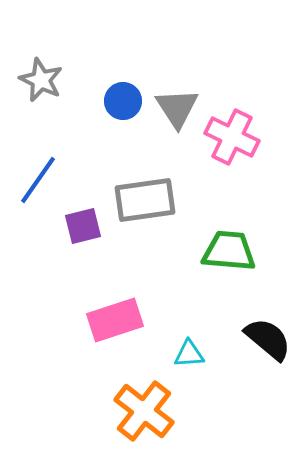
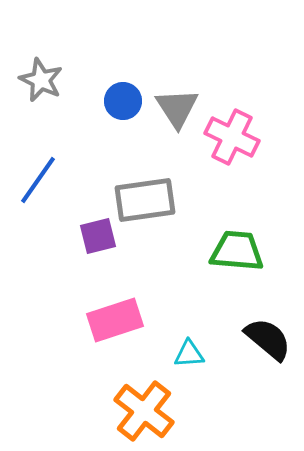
purple square: moved 15 px right, 10 px down
green trapezoid: moved 8 px right
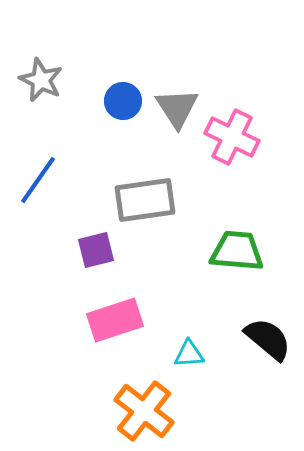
purple square: moved 2 px left, 14 px down
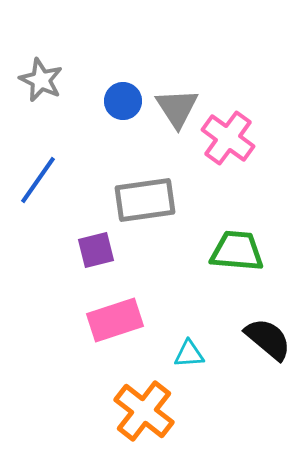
pink cross: moved 4 px left, 1 px down; rotated 10 degrees clockwise
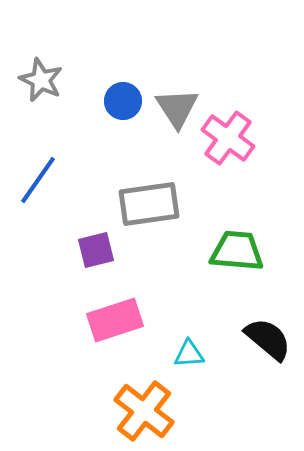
gray rectangle: moved 4 px right, 4 px down
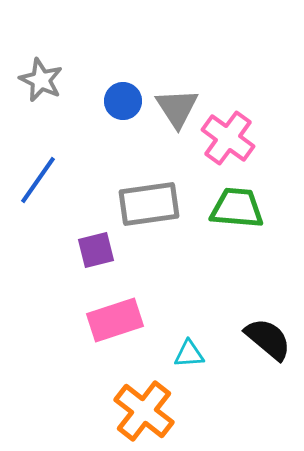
green trapezoid: moved 43 px up
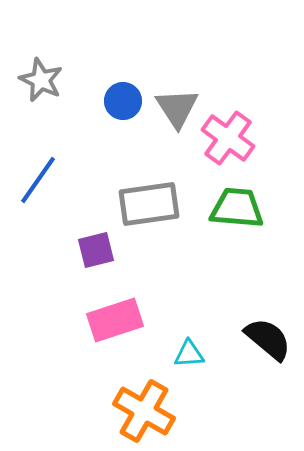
orange cross: rotated 8 degrees counterclockwise
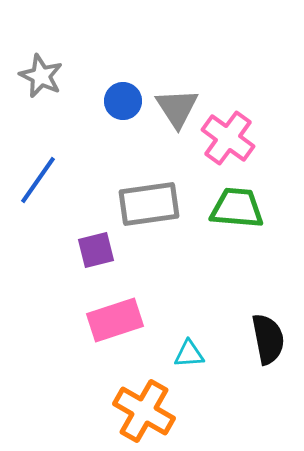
gray star: moved 4 px up
black semicircle: rotated 39 degrees clockwise
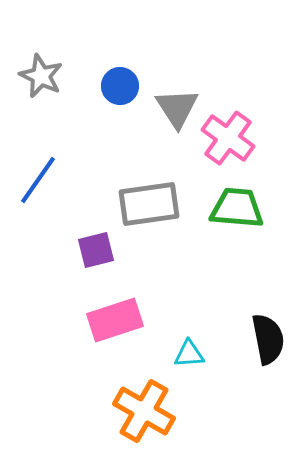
blue circle: moved 3 px left, 15 px up
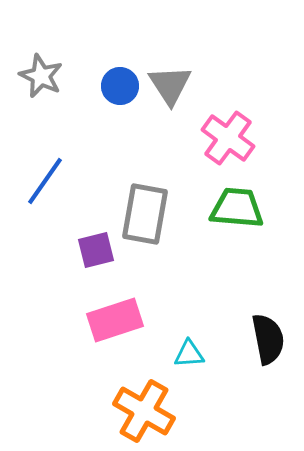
gray triangle: moved 7 px left, 23 px up
blue line: moved 7 px right, 1 px down
gray rectangle: moved 4 px left, 10 px down; rotated 72 degrees counterclockwise
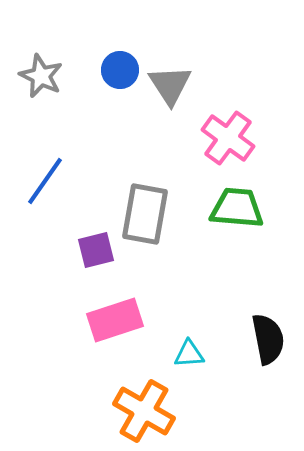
blue circle: moved 16 px up
